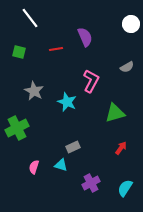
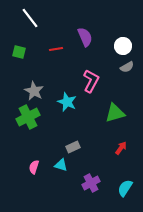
white circle: moved 8 px left, 22 px down
green cross: moved 11 px right, 11 px up
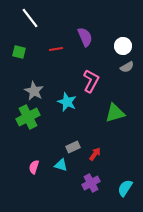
red arrow: moved 26 px left, 6 px down
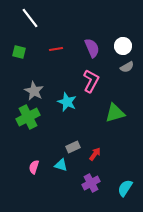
purple semicircle: moved 7 px right, 11 px down
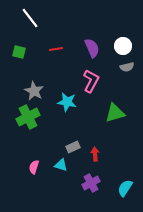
gray semicircle: rotated 16 degrees clockwise
cyan star: rotated 12 degrees counterclockwise
red arrow: rotated 40 degrees counterclockwise
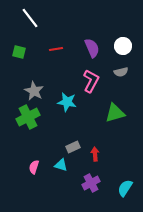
gray semicircle: moved 6 px left, 5 px down
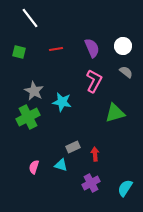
gray semicircle: moved 5 px right; rotated 128 degrees counterclockwise
pink L-shape: moved 3 px right
cyan star: moved 5 px left
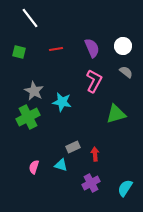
green triangle: moved 1 px right, 1 px down
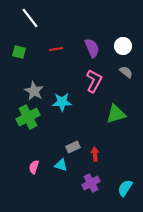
cyan star: rotated 12 degrees counterclockwise
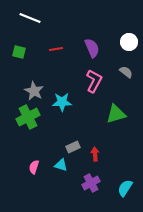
white line: rotated 30 degrees counterclockwise
white circle: moved 6 px right, 4 px up
